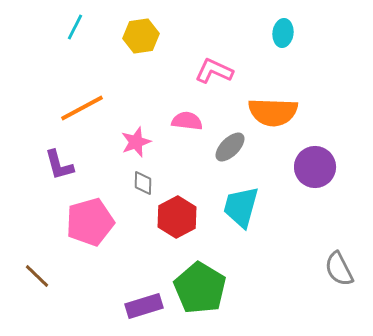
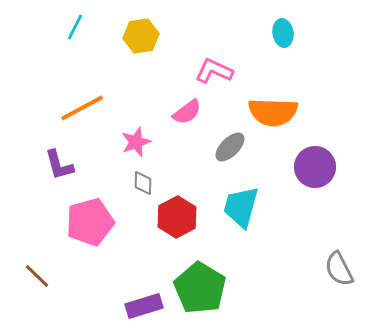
cyan ellipse: rotated 16 degrees counterclockwise
pink semicircle: moved 9 px up; rotated 136 degrees clockwise
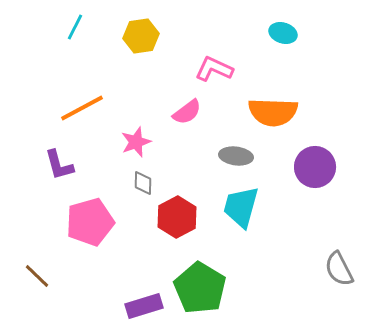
cyan ellipse: rotated 64 degrees counterclockwise
pink L-shape: moved 2 px up
gray ellipse: moved 6 px right, 9 px down; rotated 52 degrees clockwise
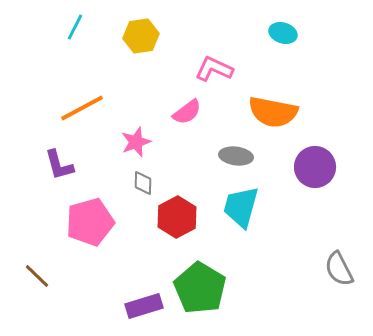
orange semicircle: rotated 9 degrees clockwise
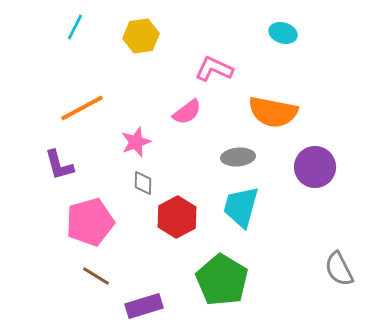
gray ellipse: moved 2 px right, 1 px down; rotated 12 degrees counterclockwise
brown line: moved 59 px right; rotated 12 degrees counterclockwise
green pentagon: moved 22 px right, 8 px up
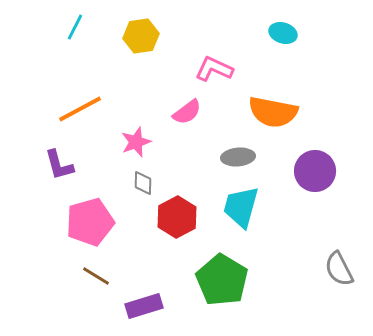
orange line: moved 2 px left, 1 px down
purple circle: moved 4 px down
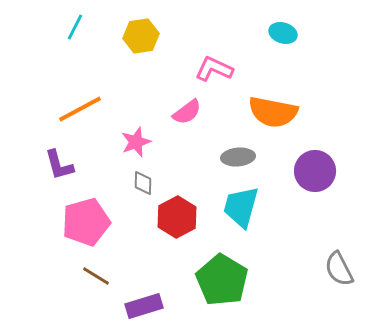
pink pentagon: moved 4 px left
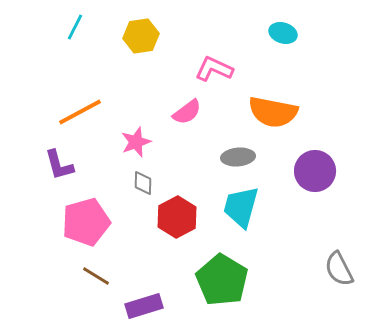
orange line: moved 3 px down
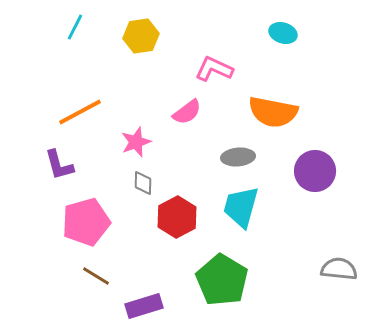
gray semicircle: rotated 123 degrees clockwise
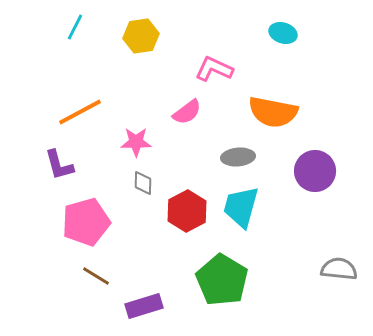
pink star: rotated 20 degrees clockwise
red hexagon: moved 10 px right, 6 px up
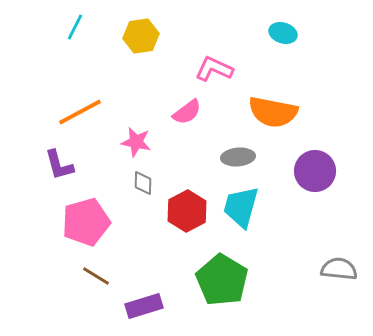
pink star: rotated 12 degrees clockwise
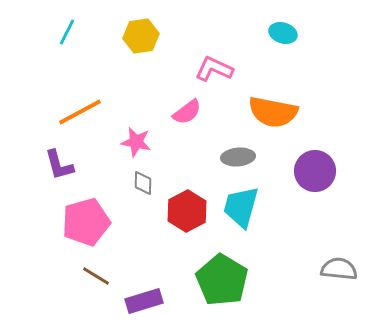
cyan line: moved 8 px left, 5 px down
purple rectangle: moved 5 px up
